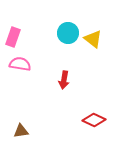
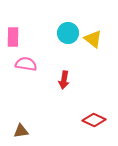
pink rectangle: rotated 18 degrees counterclockwise
pink semicircle: moved 6 px right
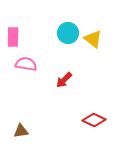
red arrow: rotated 36 degrees clockwise
